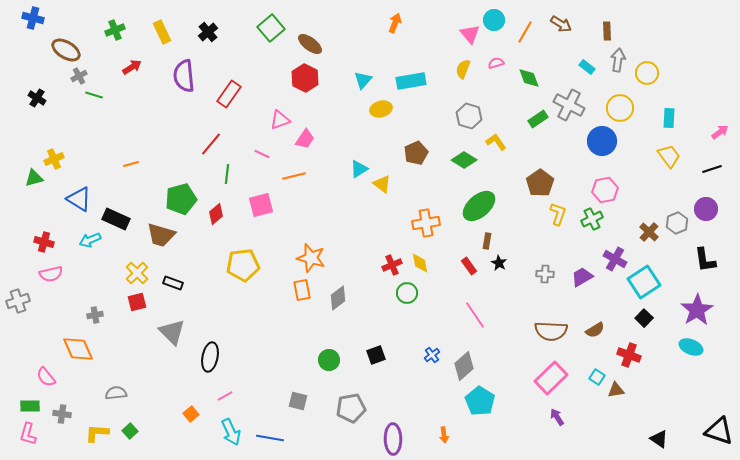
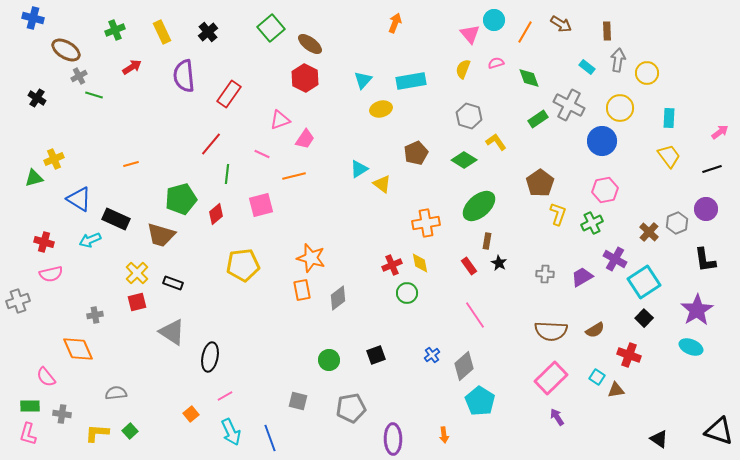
green cross at (592, 219): moved 4 px down
gray triangle at (172, 332): rotated 12 degrees counterclockwise
blue line at (270, 438): rotated 60 degrees clockwise
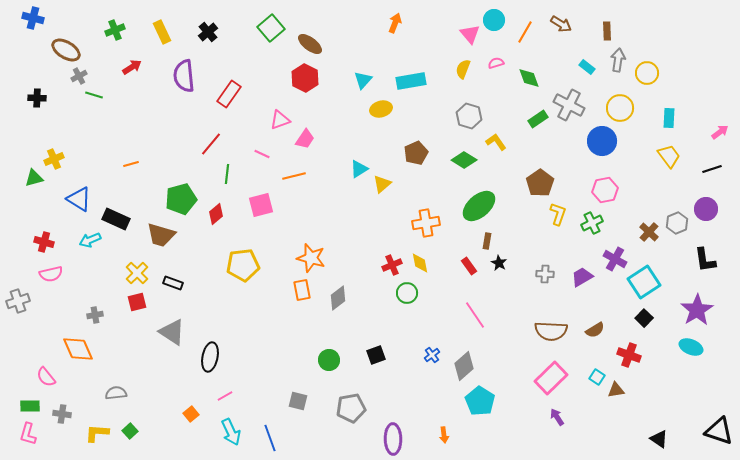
black cross at (37, 98): rotated 30 degrees counterclockwise
yellow triangle at (382, 184): rotated 42 degrees clockwise
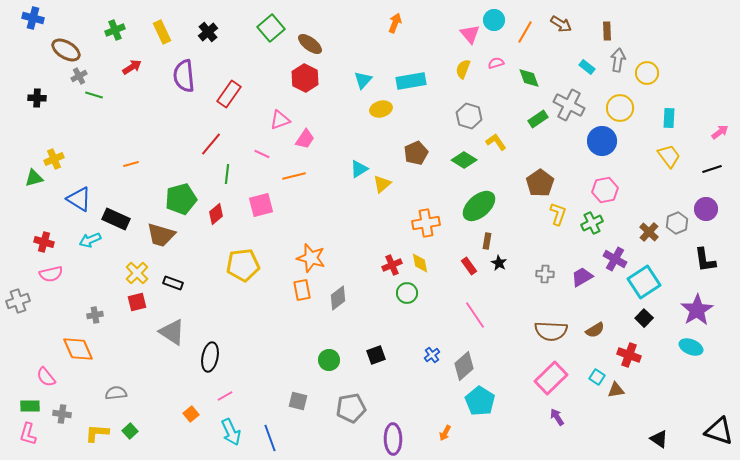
orange arrow at (444, 435): moved 1 px right, 2 px up; rotated 35 degrees clockwise
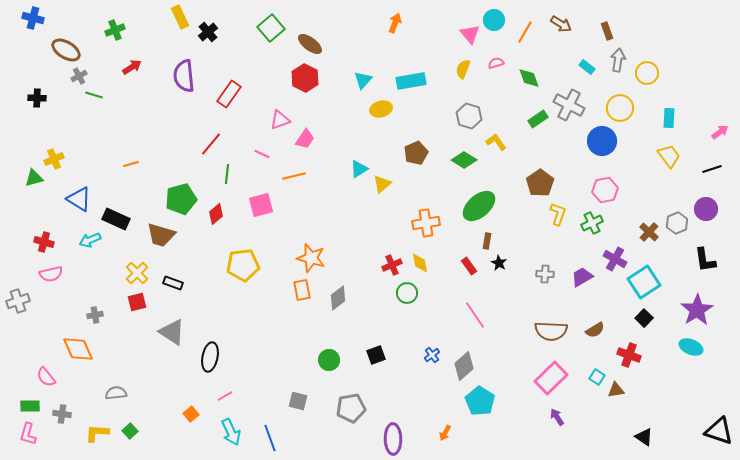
brown rectangle at (607, 31): rotated 18 degrees counterclockwise
yellow rectangle at (162, 32): moved 18 px right, 15 px up
black triangle at (659, 439): moved 15 px left, 2 px up
